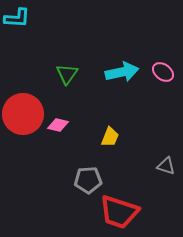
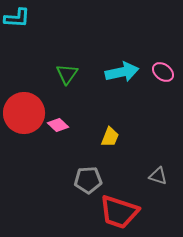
red circle: moved 1 px right, 1 px up
pink diamond: rotated 30 degrees clockwise
gray triangle: moved 8 px left, 10 px down
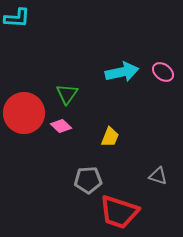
green triangle: moved 20 px down
pink diamond: moved 3 px right, 1 px down
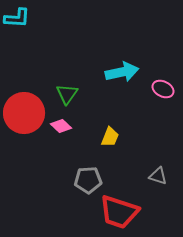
pink ellipse: moved 17 px down; rotated 10 degrees counterclockwise
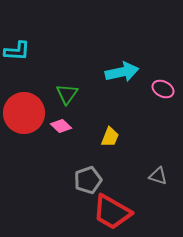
cyan L-shape: moved 33 px down
gray pentagon: rotated 16 degrees counterclockwise
red trapezoid: moved 7 px left; rotated 12 degrees clockwise
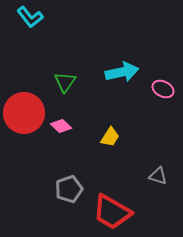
cyan L-shape: moved 13 px right, 34 px up; rotated 48 degrees clockwise
green triangle: moved 2 px left, 12 px up
yellow trapezoid: rotated 10 degrees clockwise
gray pentagon: moved 19 px left, 9 px down
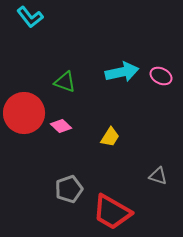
green triangle: rotated 45 degrees counterclockwise
pink ellipse: moved 2 px left, 13 px up
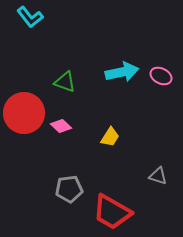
gray pentagon: rotated 12 degrees clockwise
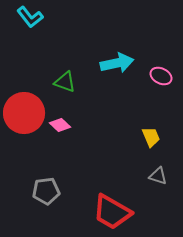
cyan arrow: moved 5 px left, 9 px up
pink diamond: moved 1 px left, 1 px up
yellow trapezoid: moved 41 px right; rotated 55 degrees counterclockwise
gray pentagon: moved 23 px left, 2 px down
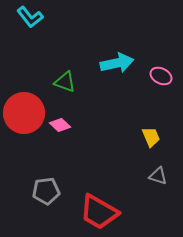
red trapezoid: moved 13 px left
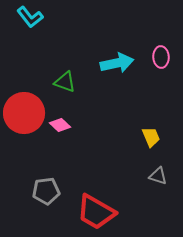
pink ellipse: moved 19 px up; rotated 60 degrees clockwise
red trapezoid: moved 3 px left
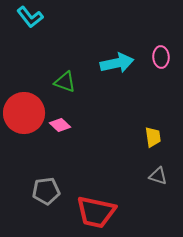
yellow trapezoid: moved 2 px right; rotated 15 degrees clockwise
red trapezoid: rotated 18 degrees counterclockwise
